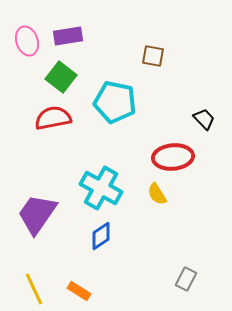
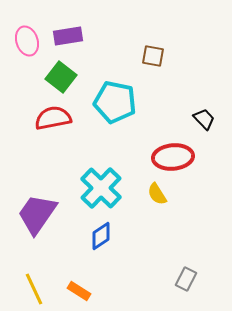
cyan cross: rotated 15 degrees clockwise
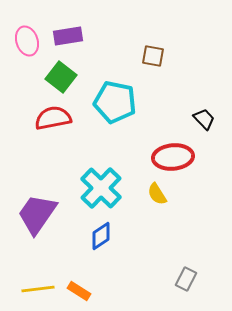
yellow line: moved 4 px right; rotated 72 degrees counterclockwise
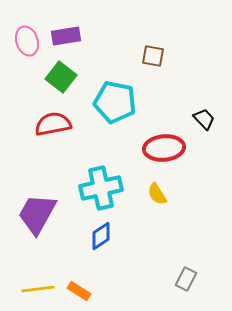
purple rectangle: moved 2 px left
red semicircle: moved 6 px down
red ellipse: moved 9 px left, 9 px up
cyan cross: rotated 33 degrees clockwise
purple trapezoid: rotated 6 degrees counterclockwise
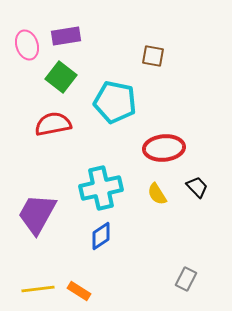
pink ellipse: moved 4 px down
black trapezoid: moved 7 px left, 68 px down
